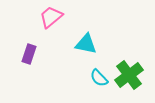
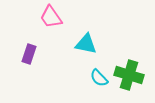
pink trapezoid: rotated 85 degrees counterclockwise
green cross: rotated 36 degrees counterclockwise
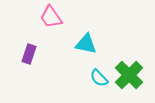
green cross: rotated 28 degrees clockwise
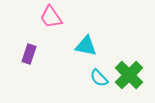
cyan triangle: moved 2 px down
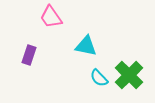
purple rectangle: moved 1 px down
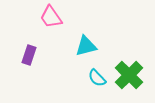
cyan triangle: rotated 25 degrees counterclockwise
cyan semicircle: moved 2 px left
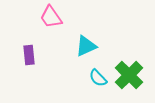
cyan triangle: rotated 10 degrees counterclockwise
purple rectangle: rotated 24 degrees counterclockwise
cyan semicircle: moved 1 px right
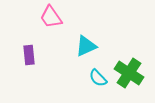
green cross: moved 2 px up; rotated 12 degrees counterclockwise
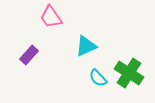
purple rectangle: rotated 48 degrees clockwise
